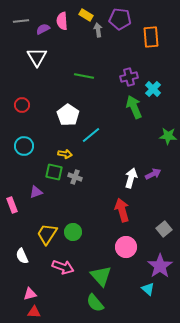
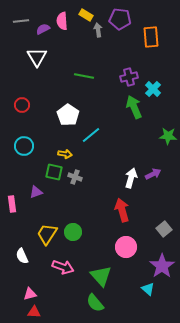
pink rectangle: moved 1 px up; rotated 14 degrees clockwise
purple star: moved 2 px right
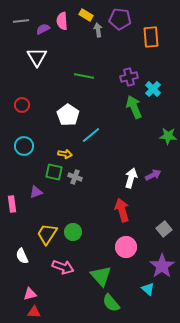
purple arrow: moved 1 px down
green semicircle: moved 16 px right
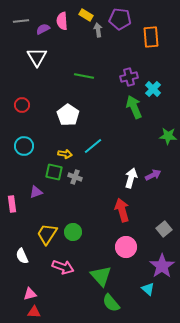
cyan line: moved 2 px right, 11 px down
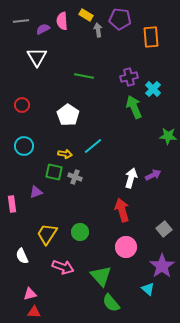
green circle: moved 7 px right
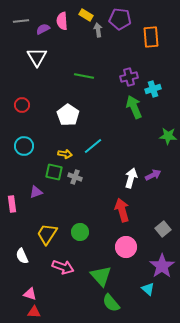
cyan cross: rotated 28 degrees clockwise
gray square: moved 1 px left
pink triangle: rotated 32 degrees clockwise
